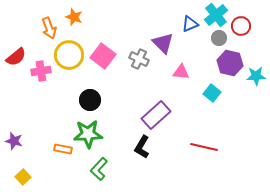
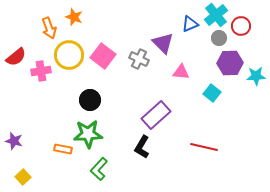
purple hexagon: rotated 15 degrees counterclockwise
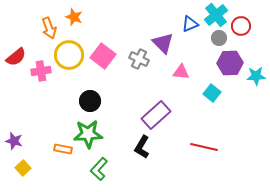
black circle: moved 1 px down
yellow square: moved 9 px up
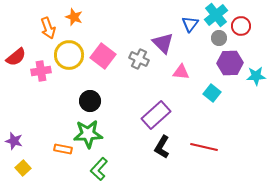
blue triangle: rotated 30 degrees counterclockwise
orange arrow: moved 1 px left
black L-shape: moved 20 px right
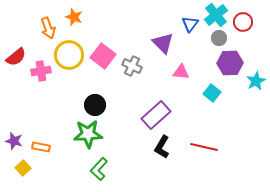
red circle: moved 2 px right, 4 px up
gray cross: moved 7 px left, 7 px down
cyan star: moved 5 px down; rotated 24 degrees counterclockwise
black circle: moved 5 px right, 4 px down
orange rectangle: moved 22 px left, 2 px up
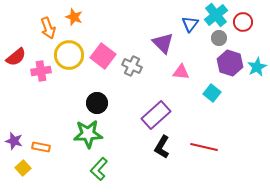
purple hexagon: rotated 20 degrees clockwise
cyan star: moved 1 px right, 14 px up
black circle: moved 2 px right, 2 px up
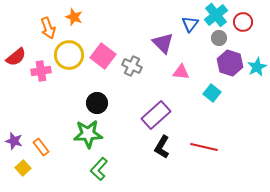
orange rectangle: rotated 42 degrees clockwise
